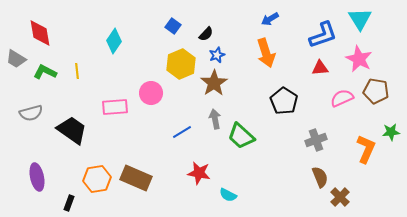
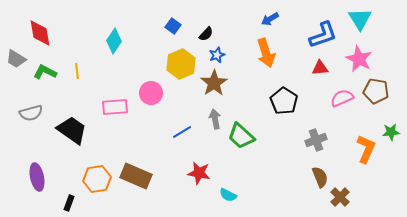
brown rectangle: moved 2 px up
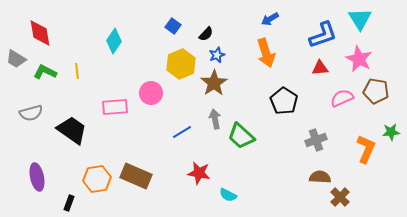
brown semicircle: rotated 65 degrees counterclockwise
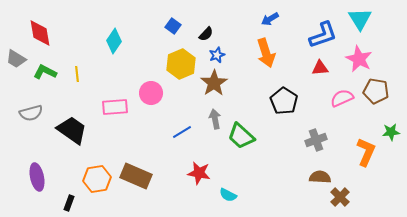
yellow line: moved 3 px down
orange L-shape: moved 3 px down
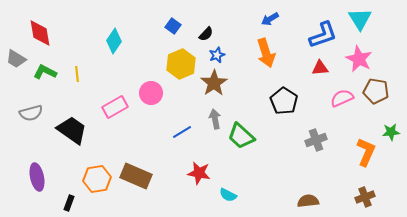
pink rectangle: rotated 25 degrees counterclockwise
brown semicircle: moved 12 px left, 24 px down; rotated 10 degrees counterclockwise
brown cross: moved 25 px right; rotated 24 degrees clockwise
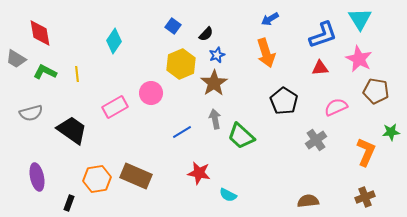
pink semicircle: moved 6 px left, 9 px down
gray cross: rotated 15 degrees counterclockwise
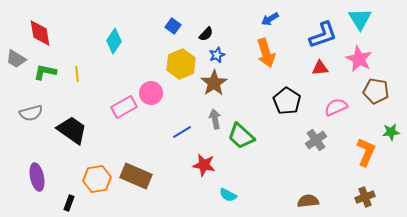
green L-shape: rotated 15 degrees counterclockwise
black pentagon: moved 3 px right
pink rectangle: moved 9 px right
red star: moved 5 px right, 8 px up
